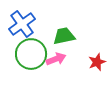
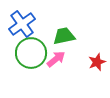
green circle: moved 1 px up
pink arrow: rotated 18 degrees counterclockwise
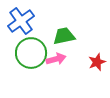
blue cross: moved 1 px left, 3 px up
pink arrow: rotated 24 degrees clockwise
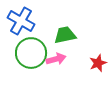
blue cross: rotated 24 degrees counterclockwise
green trapezoid: moved 1 px right, 1 px up
red star: moved 1 px right, 1 px down
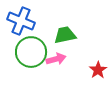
blue cross: rotated 8 degrees counterclockwise
green circle: moved 1 px up
red star: moved 7 px down; rotated 12 degrees counterclockwise
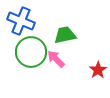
pink arrow: rotated 120 degrees counterclockwise
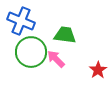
green trapezoid: rotated 20 degrees clockwise
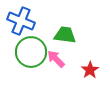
red star: moved 8 px left
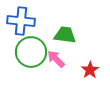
blue cross: rotated 16 degrees counterclockwise
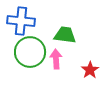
green circle: moved 1 px left
pink arrow: rotated 42 degrees clockwise
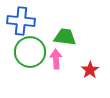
green trapezoid: moved 2 px down
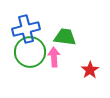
blue cross: moved 5 px right, 8 px down; rotated 20 degrees counterclockwise
pink arrow: moved 2 px left, 2 px up
